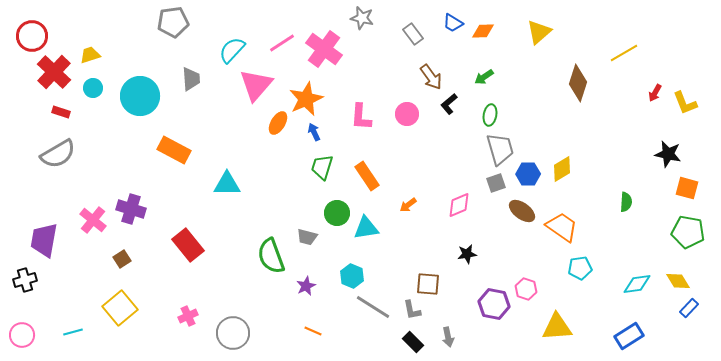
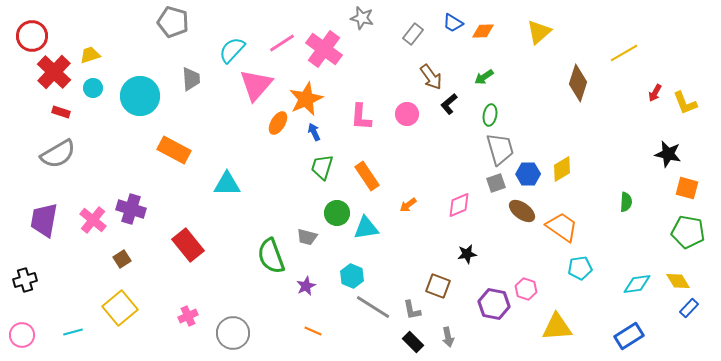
gray pentagon at (173, 22): rotated 24 degrees clockwise
gray rectangle at (413, 34): rotated 75 degrees clockwise
purple trapezoid at (44, 240): moved 20 px up
brown square at (428, 284): moved 10 px right, 2 px down; rotated 15 degrees clockwise
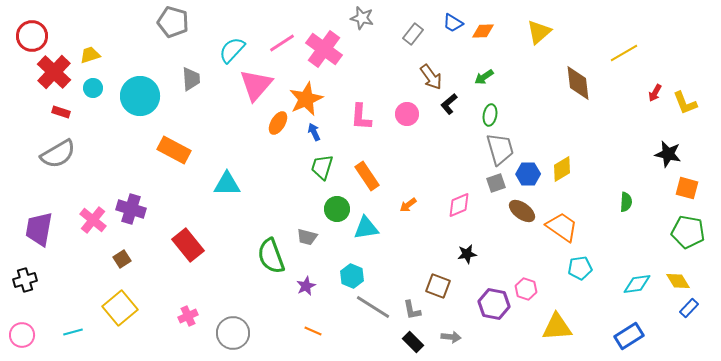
brown diamond at (578, 83): rotated 24 degrees counterclockwise
green circle at (337, 213): moved 4 px up
purple trapezoid at (44, 220): moved 5 px left, 9 px down
gray arrow at (448, 337): moved 3 px right; rotated 72 degrees counterclockwise
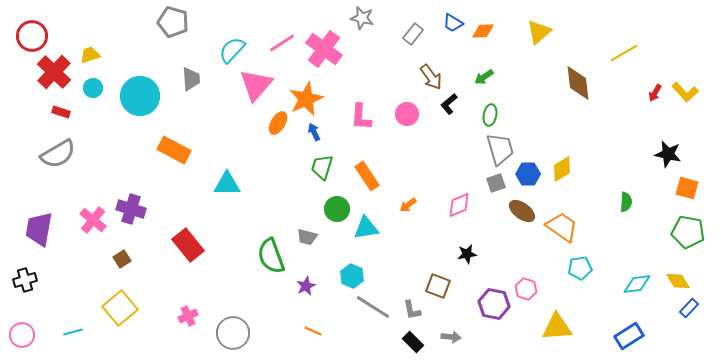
yellow L-shape at (685, 103): moved 11 px up; rotated 20 degrees counterclockwise
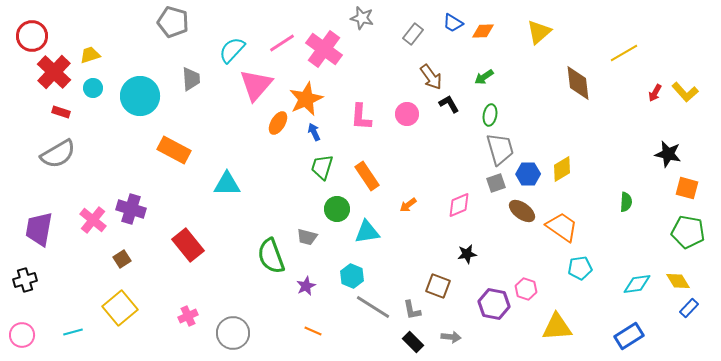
black L-shape at (449, 104): rotated 100 degrees clockwise
cyan triangle at (366, 228): moved 1 px right, 4 px down
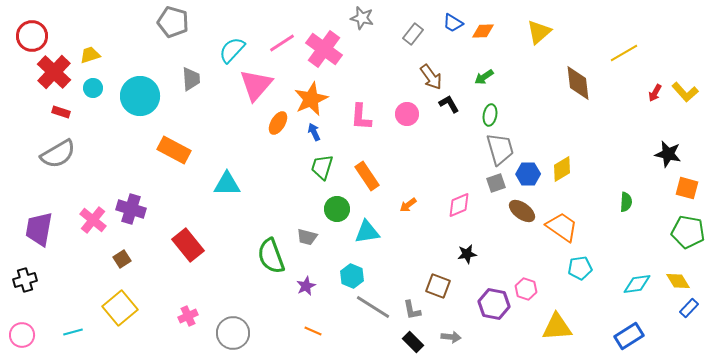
orange star at (306, 99): moved 5 px right
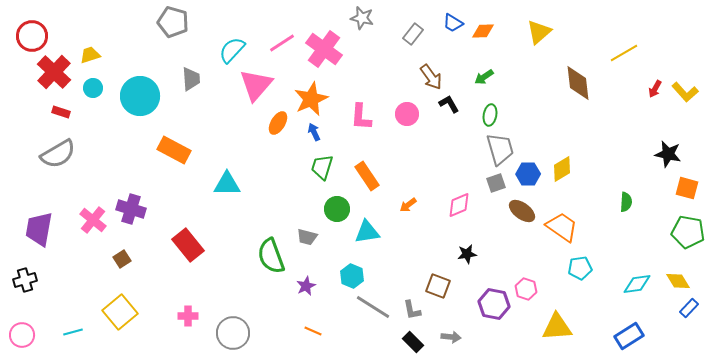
red arrow at (655, 93): moved 4 px up
yellow square at (120, 308): moved 4 px down
pink cross at (188, 316): rotated 24 degrees clockwise
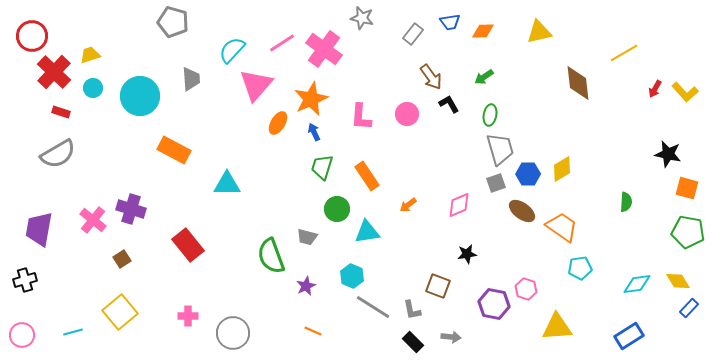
blue trapezoid at (453, 23): moved 3 px left, 1 px up; rotated 40 degrees counterclockwise
yellow triangle at (539, 32): rotated 28 degrees clockwise
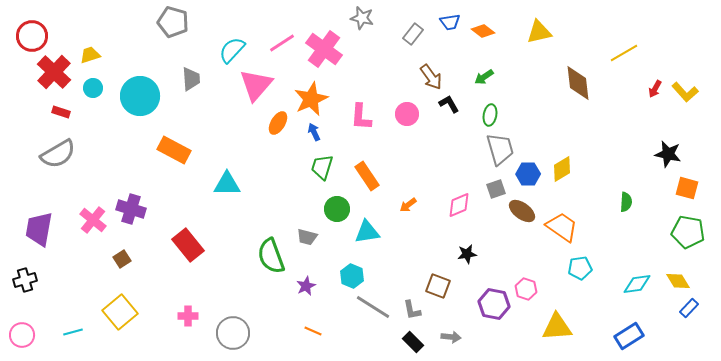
orange diamond at (483, 31): rotated 40 degrees clockwise
gray square at (496, 183): moved 6 px down
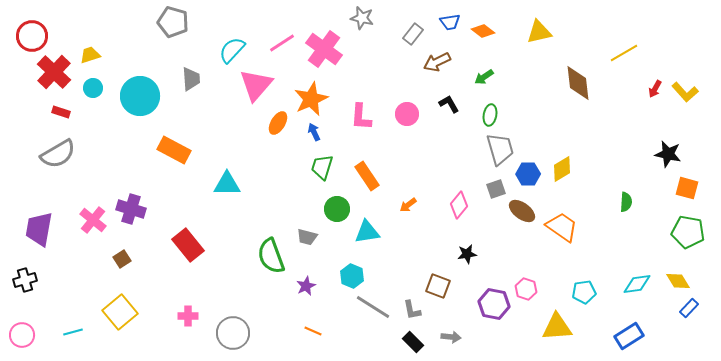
brown arrow at (431, 77): moved 6 px right, 15 px up; rotated 100 degrees clockwise
pink diamond at (459, 205): rotated 28 degrees counterclockwise
cyan pentagon at (580, 268): moved 4 px right, 24 px down
